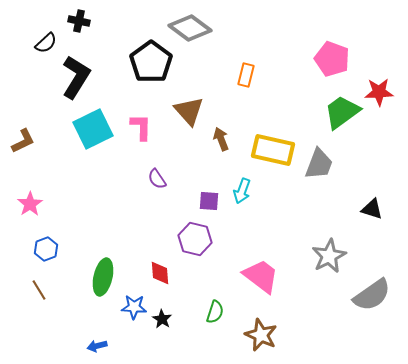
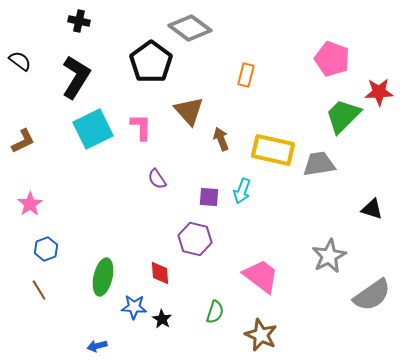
black semicircle: moved 26 px left, 18 px down; rotated 100 degrees counterclockwise
green trapezoid: moved 1 px right, 4 px down; rotated 9 degrees counterclockwise
gray trapezoid: rotated 120 degrees counterclockwise
purple square: moved 4 px up
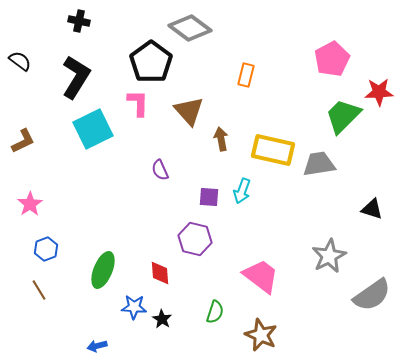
pink pentagon: rotated 24 degrees clockwise
pink L-shape: moved 3 px left, 24 px up
brown arrow: rotated 10 degrees clockwise
purple semicircle: moved 3 px right, 9 px up; rotated 10 degrees clockwise
green ellipse: moved 7 px up; rotated 9 degrees clockwise
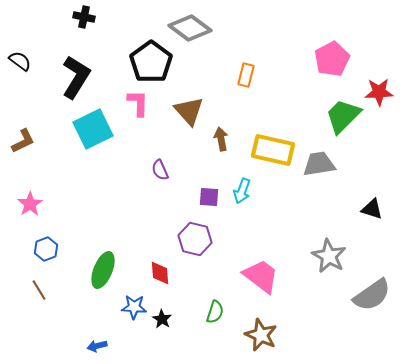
black cross: moved 5 px right, 4 px up
gray star: rotated 16 degrees counterclockwise
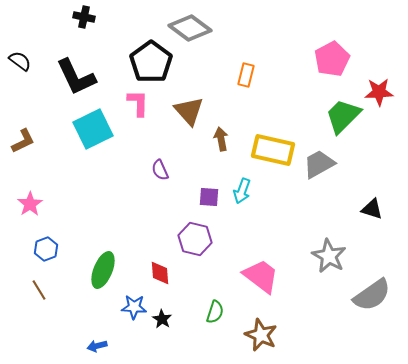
black L-shape: rotated 123 degrees clockwise
gray trapezoid: rotated 20 degrees counterclockwise
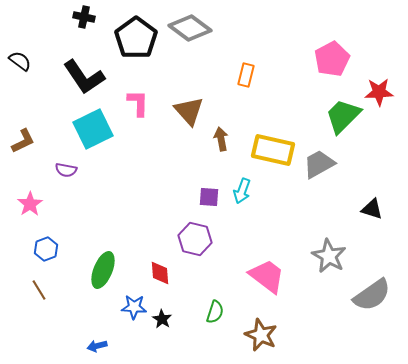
black pentagon: moved 15 px left, 24 px up
black L-shape: moved 8 px right; rotated 9 degrees counterclockwise
purple semicircle: moved 94 px left; rotated 55 degrees counterclockwise
pink trapezoid: moved 6 px right
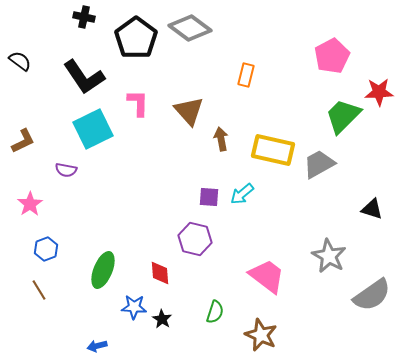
pink pentagon: moved 3 px up
cyan arrow: moved 3 px down; rotated 30 degrees clockwise
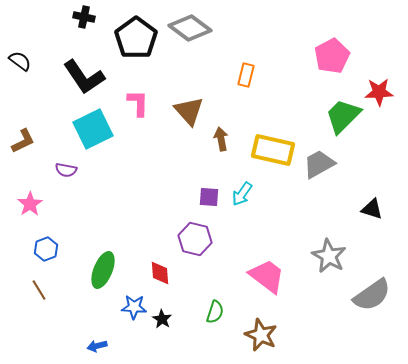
cyan arrow: rotated 15 degrees counterclockwise
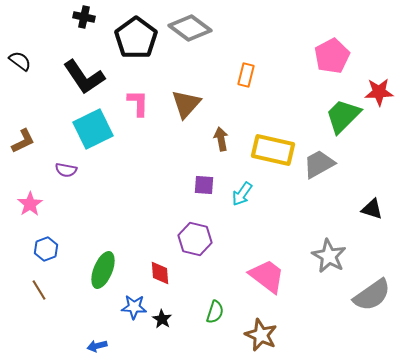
brown triangle: moved 3 px left, 7 px up; rotated 24 degrees clockwise
purple square: moved 5 px left, 12 px up
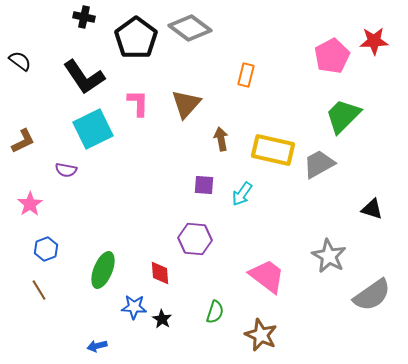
red star: moved 5 px left, 51 px up
purple hexagon: rotated 8 degrees counterclockwise
